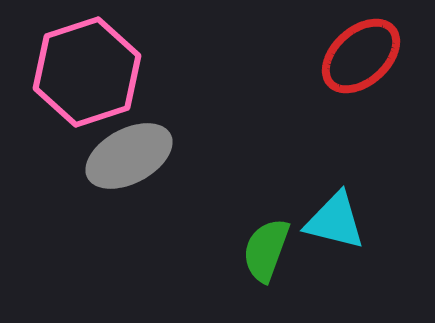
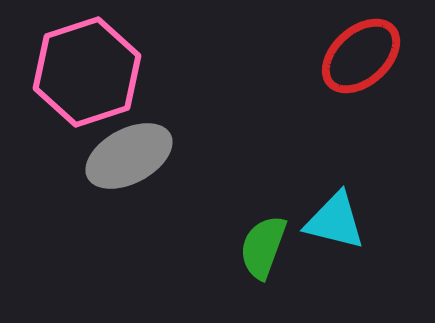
green semicircle: moved 3 px left, 3 px up
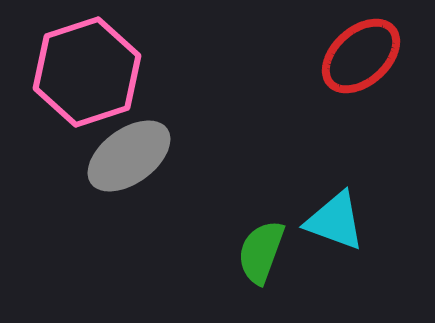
gray ellipse: rotated 8 degrees counterclockwise
cyan triangle: rotated 6 degrees clockwise
green semicircle: moved 2 px left, 5 px down
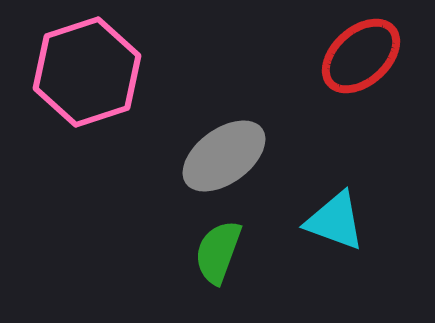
gray ellipse: moved 95 px right
green semicircle: moved 43 px left
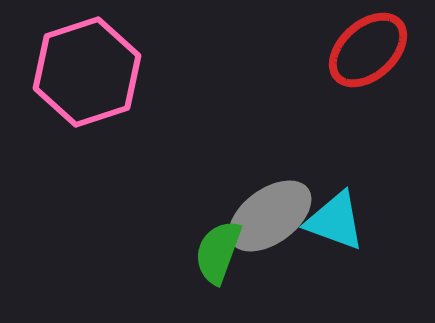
red ellipse: moved 7 px right, 6 px up
gray ellipse: moved 46 px right, 60 px down
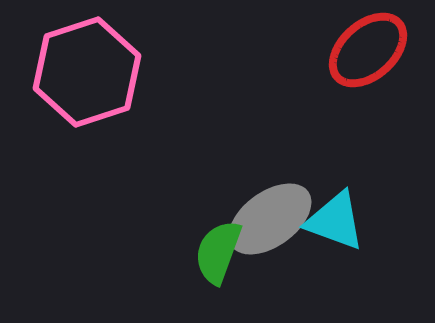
gray ellipse: moved 3 px down
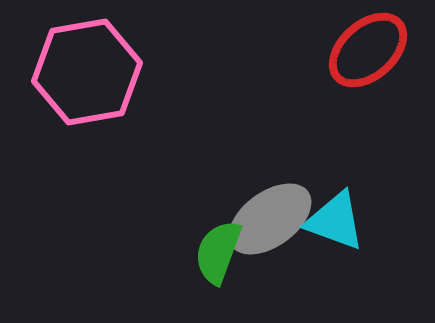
pink hexagon: rotated 8 degrees clockwise
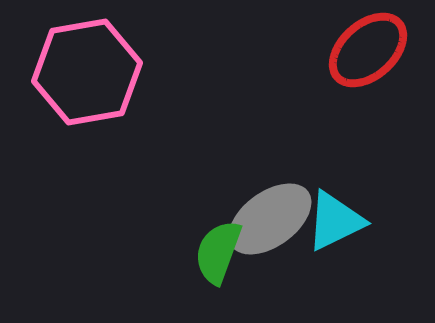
cyan triangle: rotated 46 degrees counterclockwise
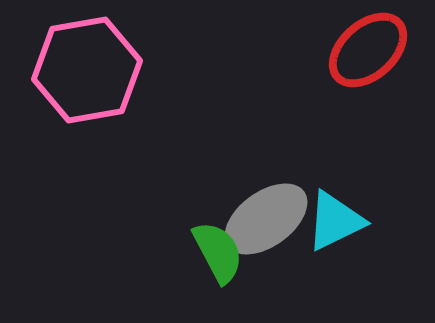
pink hexagon: moved 2 px up
gray ellipse: moved 4 px left
green semicircle: rotated 132 degrees clockwise
